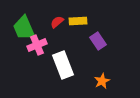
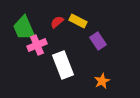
yellow rectangle: rotated 30 degrees clockwise
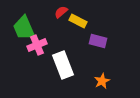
red semicircle: moved 4 px right, 10 px up
purple rectangle: rotated 42 degrees counterclockwise
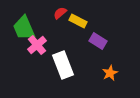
red semicircle: moved 1 px left, 1 px down
purple rectangle: rotated 18 degrees clockwise
pink cross: rotated 18 degrees counterclockwise
orange star: moved 8 px right, 8 px up
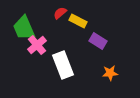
orange star: rotated 21 degrees clockwise
